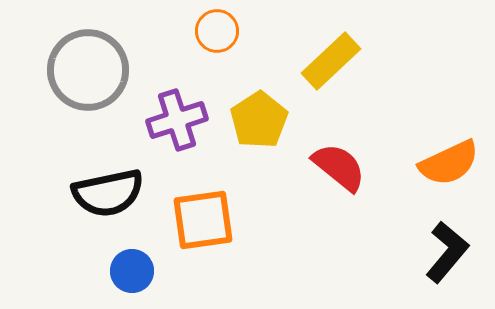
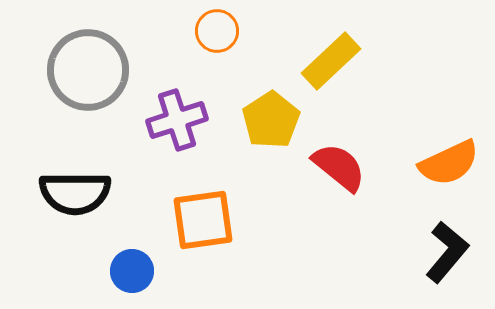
yellow pentagon: moved 12 px right
black semicircle: moved 33 px left; rotated 12 degrees clockwise
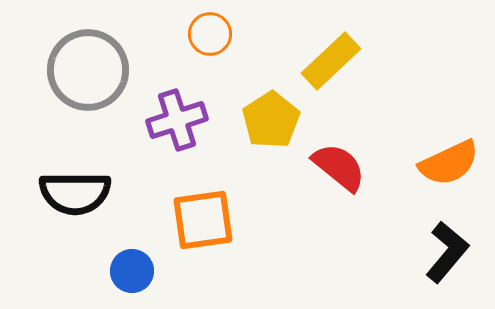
orange circle: moved 7 px left, 3 px down
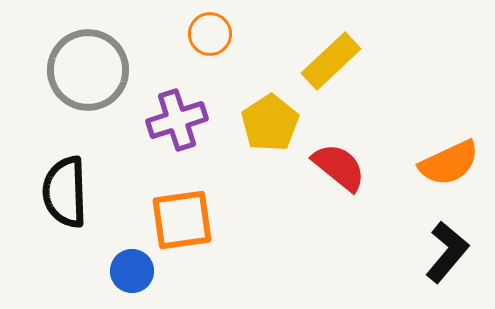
yellow pentagon: moved 1 px left, 3 px down
black semicircle: moved 10 px left, 1 px up; rotated 88 degrees clockwise
orange square: moved 21 px left
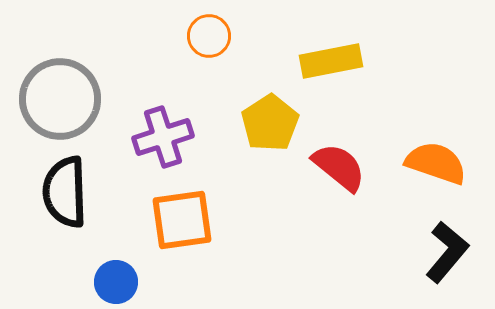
orange circle: moved 1 px left, 2 px down
yellow rectangle: rotated 32 degrees clockwise
gray circle: moved 28 px left, 29 px down
purple cross: moved 14 px left, 17 px down
orange semicircle: moved 13 px left; rotated 136 degrees counterclockwise
blue circle: moved 16 px left, 11 px down
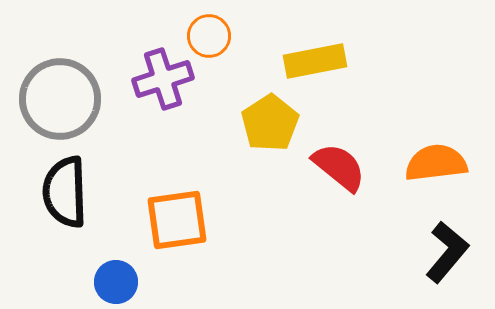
yellow rectangle: moved 16 px left
purple cross: moved 58 px up
orange semicircle: rotated 26 degrees counterclockwise
orange square: moved 5 px left
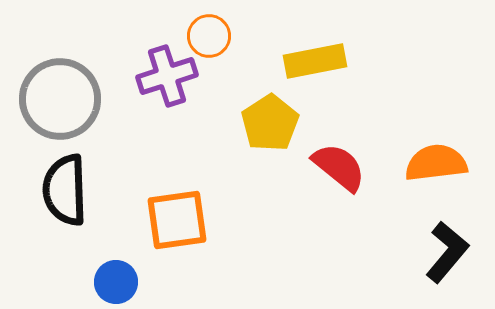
purple cross: moved 4 px right, 3 px up
black semicircle: moved 2 px up
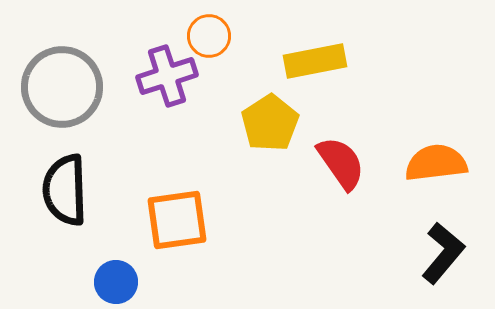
gray circle: moved 2 px right, 12 px up
red semicircle: moved 2 px right, 4 px up; rotated 16 degrees clockwise
black L-shape: moved 4 px left, 1 px down
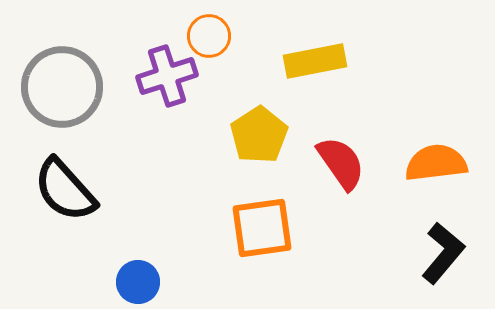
yellow pentagon: moved 11 px left, 12 px down
black semicircle: rotated 40 degrees counterclockwise
orange square: moved 85 px right, 8 px down
blue circle: moved 22 px right
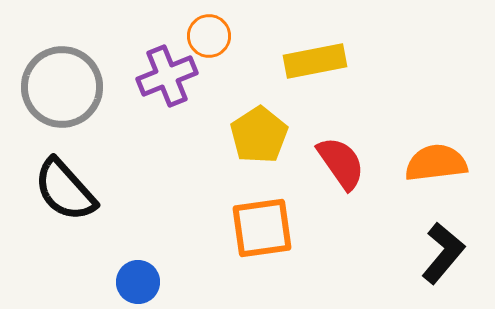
purple cross: rotated 4 degrees counterclockwise
